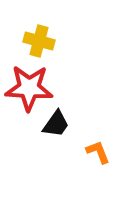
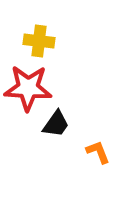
yellow cross: rotated 8 degrees counterclockwise
red star: moved 1 px left
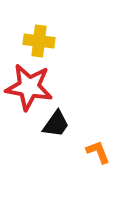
red star: moved 1 px right, 1 px up; rotated 6 degrees clockwise
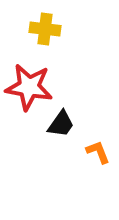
yellow cross: moved 6 px right, 12 px up
black trapezoid: moved 5 px right
